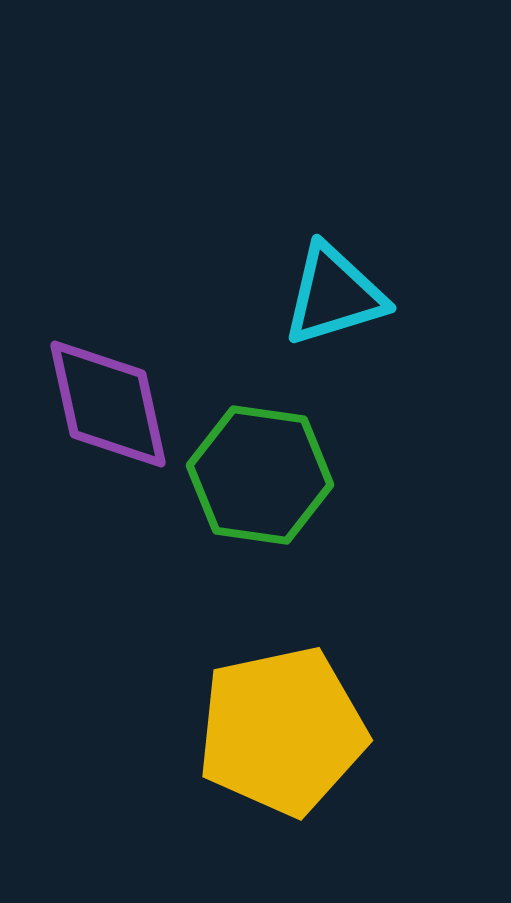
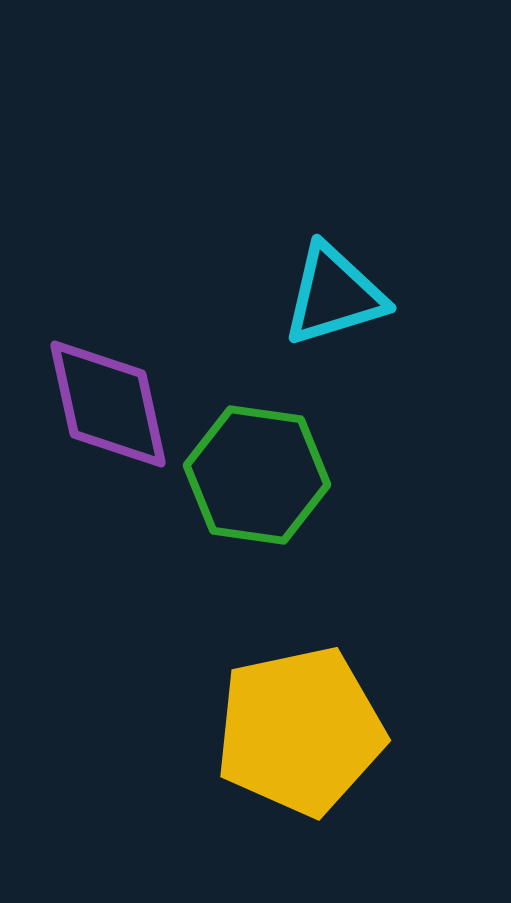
green hexagon: moved 3 px left
yellow pentagon: moved 18 px right
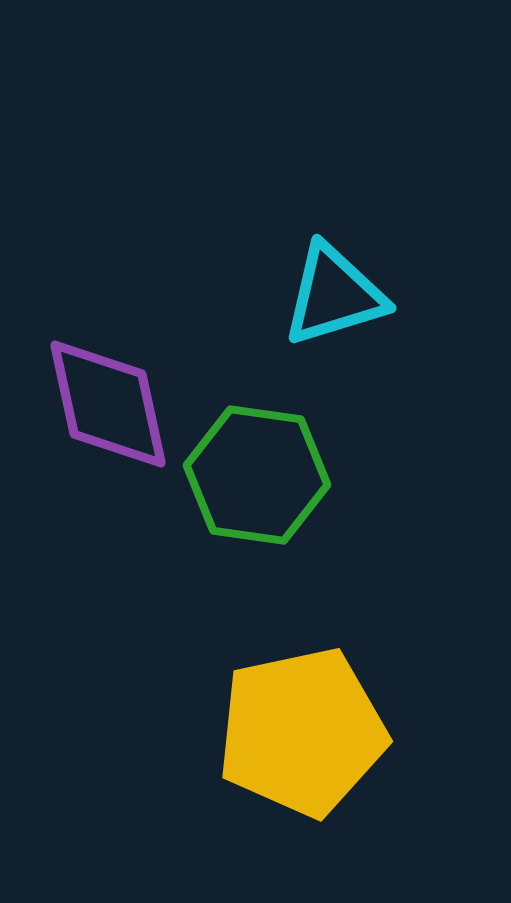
yellow pentagon: moved 2 px right, 1 px down
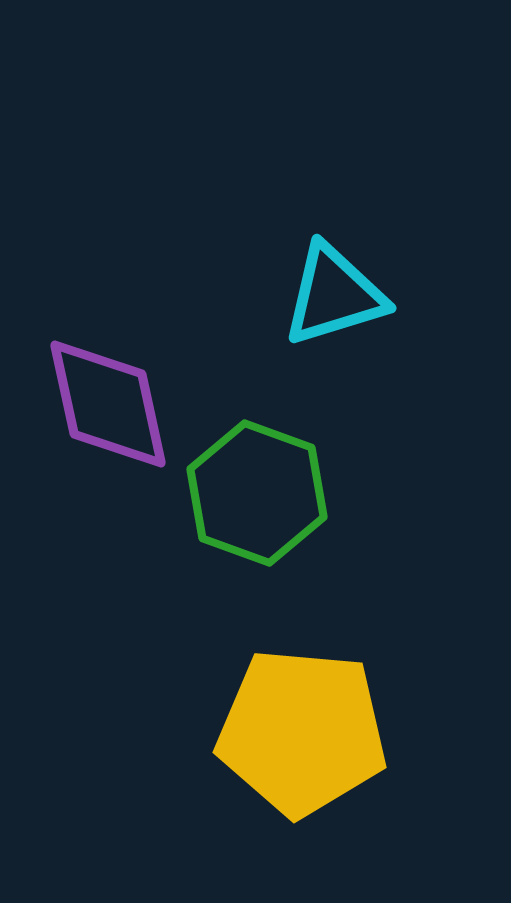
green hexagon: moved 18 px down; rotated 12 degrees clockwise
yellow pentagon: rotated 17 degrees clockwise
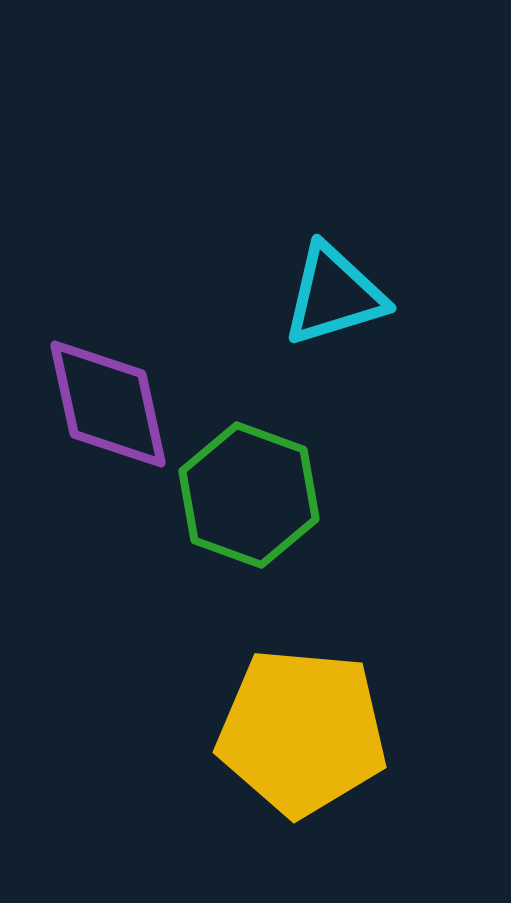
green hexagon: moved 8 px left, 2 px down
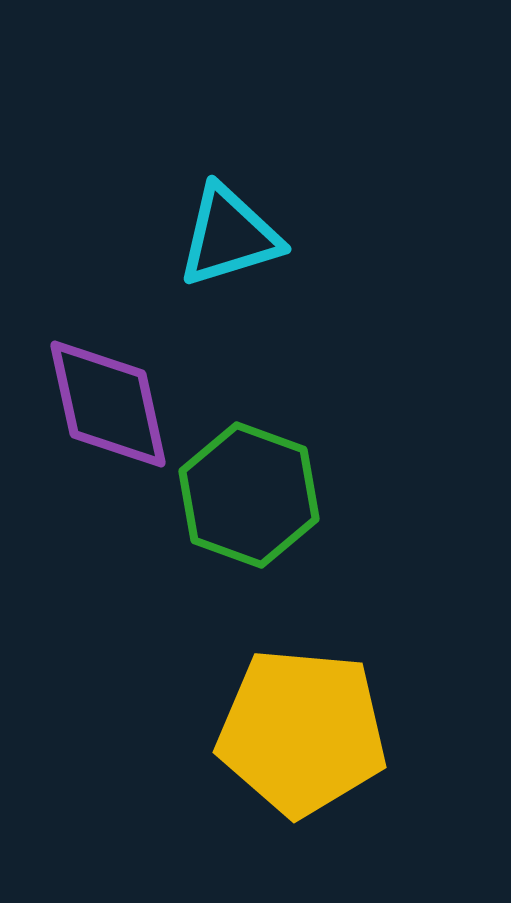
cyan triangle: moved 105 px left, 59 px up
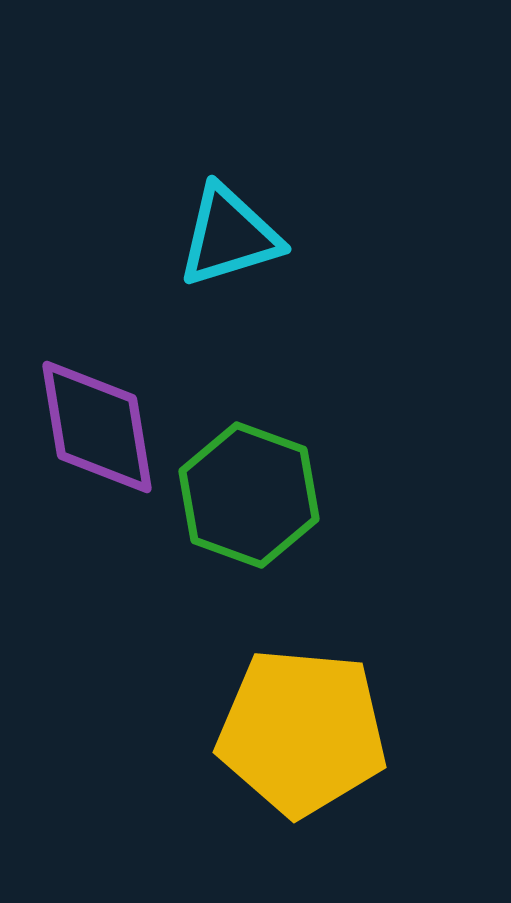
purple diamond: moved 11 px left, 23 px down; rotated 3 degrees clockwise
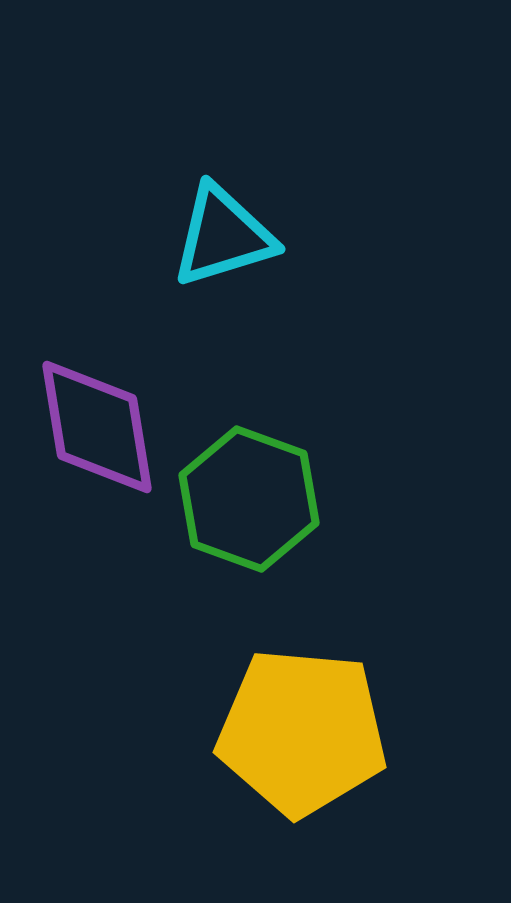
cyan triangle: moved 6 px left
green hexagon: moved 4 px down
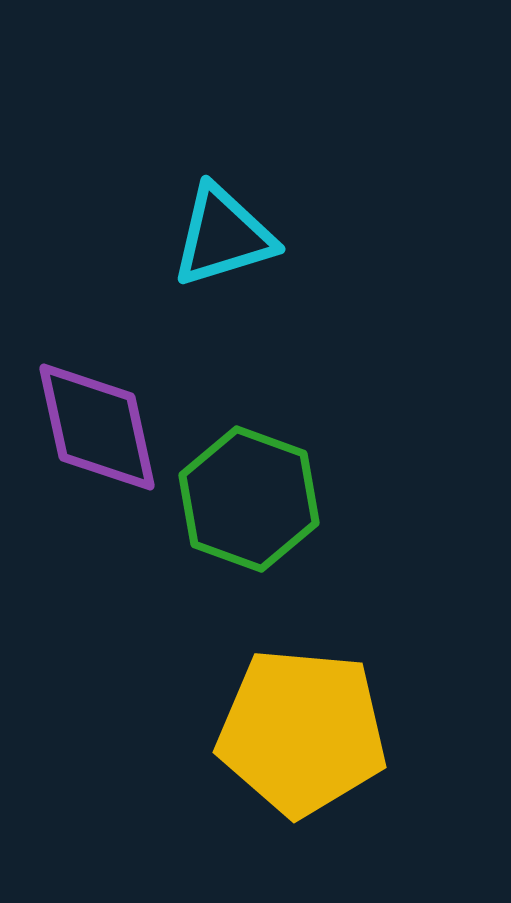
purple diamond: rotated 3 degrees counterclockwise
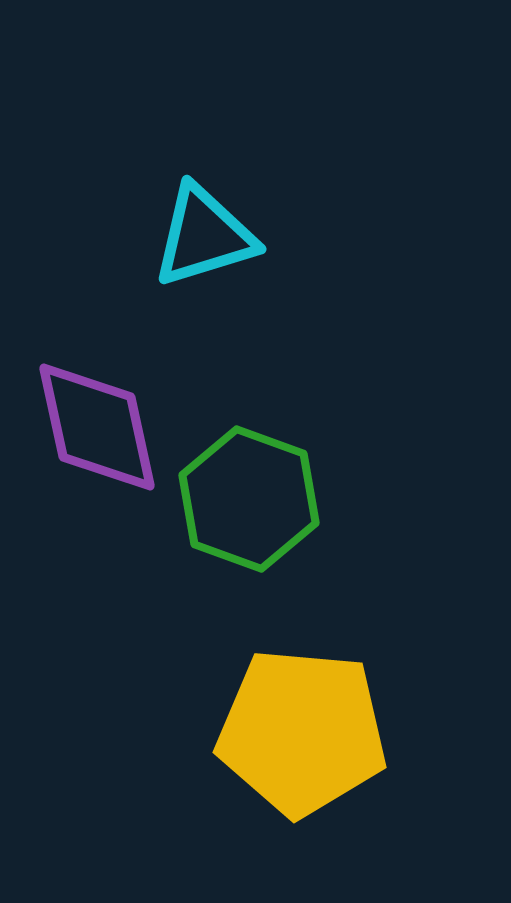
cyan triangle: moved 19 px left
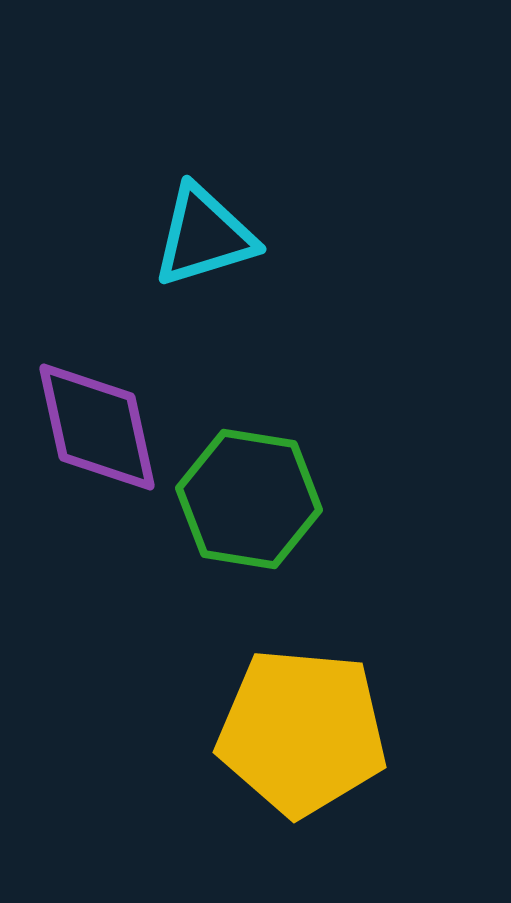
green hexagon: rotated 11 degrees counterclockwise
